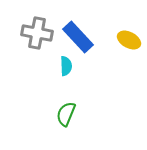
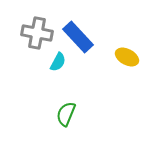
yellow ellipse: moved 2 px left, 17 px down
cyan semicircle: moved 8 px left, 4 px up; rotated 30 degrees clockwise
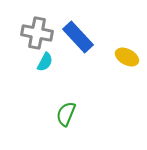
cyan semicircle: moved 13 px left
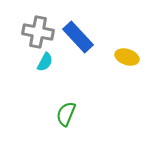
gray cross: moved 1 px right, 1 px up
yellow ellipse: rotated 10 degrees counterclockwise
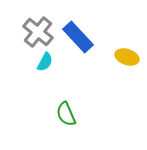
gray cross: rotated 28 degrees clockwise
green semicircle: rotated 45 degrees counterclockwise
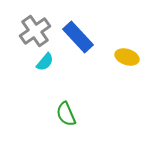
gray cross: moved 3 px left, 1 px up; rotated 16 degrees clockwise
cyan semicircle: rotated 12 degrees clockwise
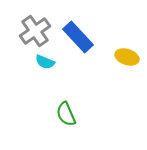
cyan semicircle: rotated 72 degrees clockwise
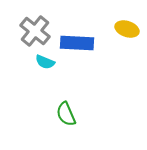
gray cross: rotated 16 degrees counterclockwise
blue rectangle: moved 1 px left, 6 px down; rotated 44 degrees counterclockwise
yellow ellipse: moved 28 px up
